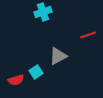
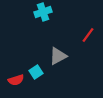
red line: rotated 35 degrees counterclockwise
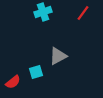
red line: moved 5 px left, 22 px up
cyan square: rotated 16 degrees clockwise
red semicircle: moved 3 px left, 2 px down; rotated 21 degrees counterclockwise
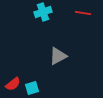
red line: rotated 63 degrees clockwise
cyan square: moved 4 px left, 16 px down
red semicircle: moved 2 px down
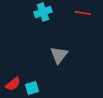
gray triangle: moved 1 px right, 1 px up; rotated 24 degrees counterclockwise
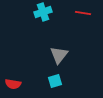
red semicircle: rotated 49 degrees clockwise
cyan square: moved 23 px right, 7 px up
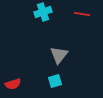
red line: moved 1 px left, 1 px down
red semicircle: rotated 28 degrees counterclockwise
